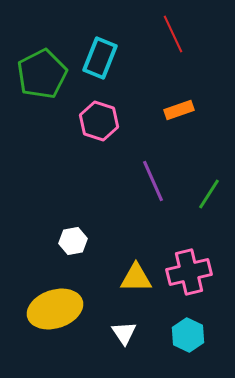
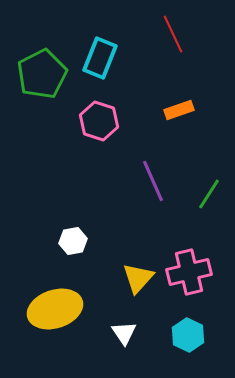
yellow triangle: moved 2 px right; rotated 48 degrees counterclockwise
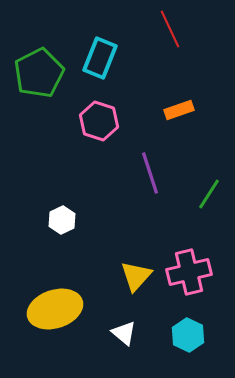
red line: moved 3 px left, 5 px up
green pentagon: moved 3 px left, 1 px up
purple line: moved 3 px left, 8 px up; rotated 6 degrees clockwise
white hexagon: moved 11 px left, 21 px up; rotated 16 degrees counterclockwise
yellow triangle: moved 2 px left, 2 px up
white triangle: rotated 16 degrees counterclockwise
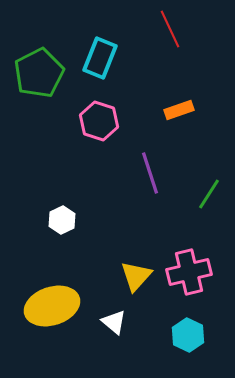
yellow ellipse: moved 3 px left, 3 px up
white triangle: moved 10 px left, 11 px up
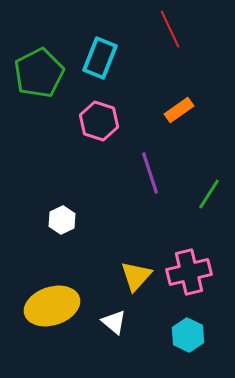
orange rectangle: rotated 16 degrees counterclockwise
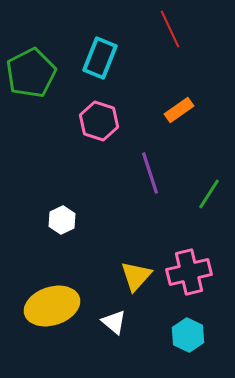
green pentagon: moved 8 px left
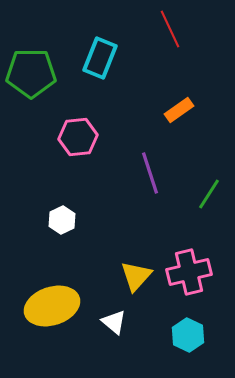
green pentagon: rotated 27 degrees clockwise
pink hexagon: moved 21 px left, 16 px down; rotated 24 degrees counterclockwise
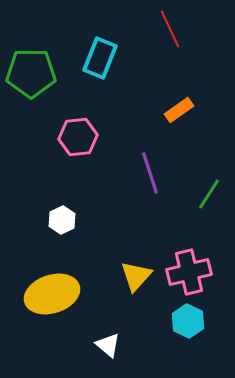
yellow ellipse: moved 12 px up
white triangle: moved 6 px left, 23 px down
cyan hexagon: moved 14 px up
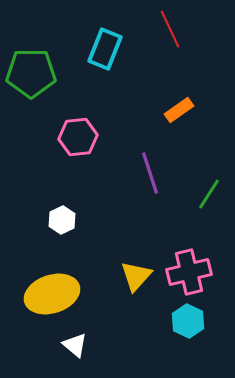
cyan rectangle: moved 5 px right, 9 px up
white triangle: moved 33 px left
